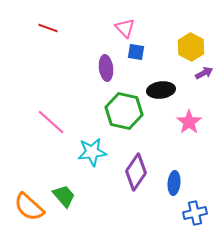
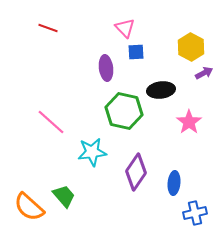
blue square: rotated 12 degrees counterclockwise
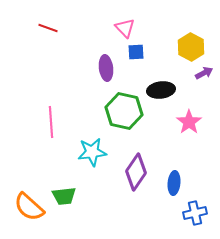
pink line: rotated 44 degrees clockwise
green trapezoid: rotated 125 degrees clockwise
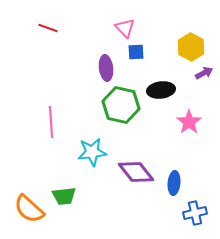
green hexagon: moved 3 px left, 6 px up
purple diamond: rotated 72 degrees counterclockwise
orange semicircle: moved 2 px down
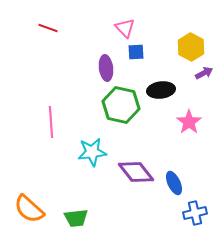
blue ellipse: rotated 30 degrees counterclockwise
green trapezoid: moved 12 px right, 22 px down
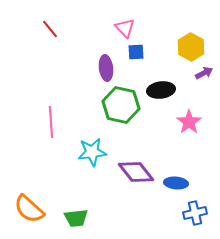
red line: moved 2 px right, 1 px down; rotated 30 degrees clockwise
blue ellipse: moved 2 px right; rotated 60 degrees counterclockwise
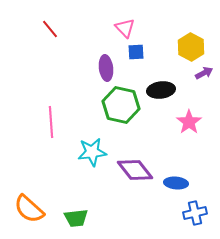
purple diamond: moved 1 px left, 2 px up
